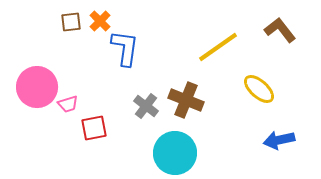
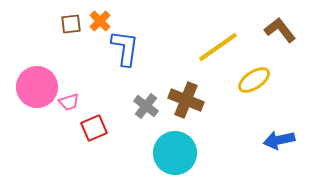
brown square: moved 2 px down
yellow ellipse: moved 5 px left, 9 px up; rotated 76 degrees counterclockwise
pink trapezoid: moved 1 px right, 2 px up
red square: rotated 12 degrees counterclockwise
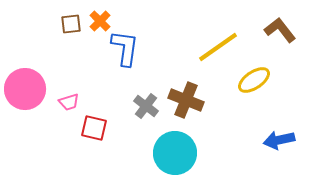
pink circle: moved 12 px left, 2 px down
red square: rotated 36 degrees clockwise
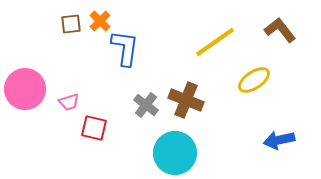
yellow line: moved 3 px left, 5 px up
gray cross: moved 1 px up
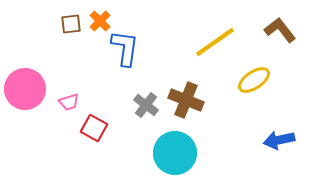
red square: rotated 16 degrees clockwise
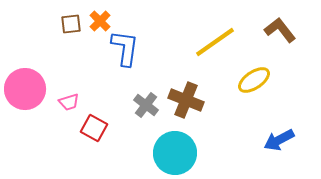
blue arrow: rotated 16 degrees counterclockwise
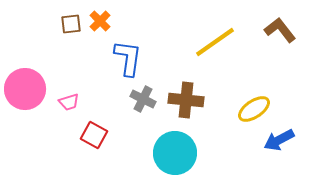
blue L-shape: moved 3 px right, 10 px down
yellow ellipse: moved 29 px down
brown cross: rotated 16 degrees counterclockwise
gray cross: moved 3 px left, 6 px up; rotated 10 degrees counterclockwise
red square: moved 7 px down
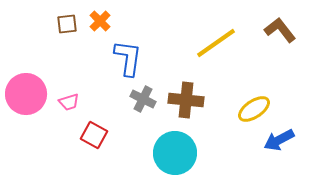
brown square: moved 4 px left
yellow line: moved 1 px right, 1 px down
pink circle: moved 1 px right, 5 px down
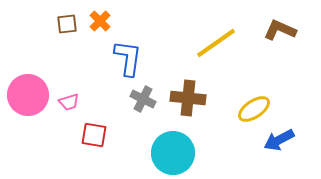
brown L-shape: rotated 28 degrees counterclockwise
pink circle: moved 2 px right, 1 px down
brown cross: moved 2 px right, 2 px up
red square: rotated 20 degrees counterclockwise
cyan circle: moved 2 px left
